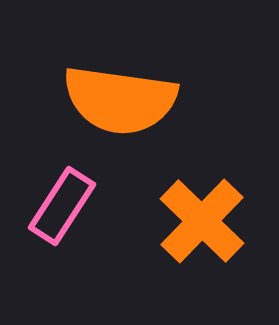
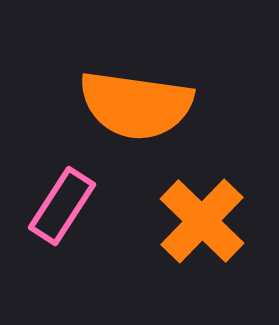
orange semicircle: moved 16 px right, 5 px down
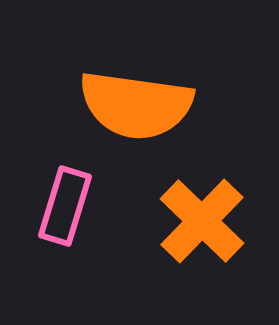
pink rectangle: moved 3 px right; rotated 16 degrees counterclockwise
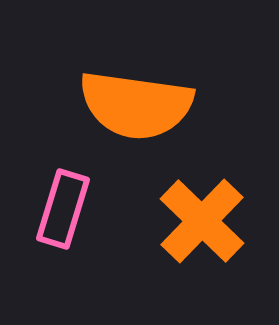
pink rectangle: moved 2 px left, 3 px down
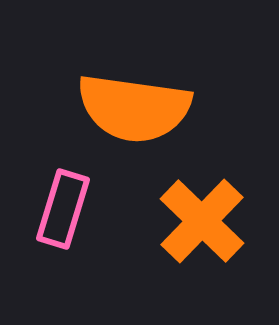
orange semicircle: moved 2 px left, 3 px down
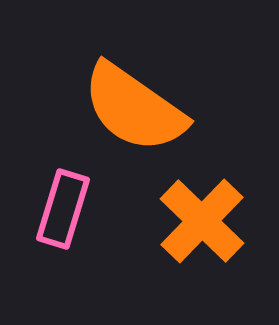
orange semicircle: rotated 27 degrees clockwise
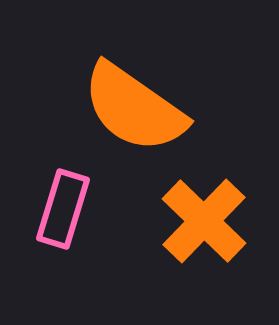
orange cross: moved 2 px right
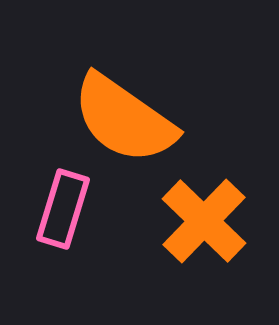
orange semicircle: moved 10 px left, 11 px down
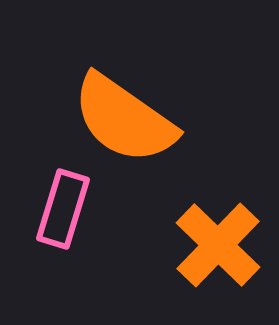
orange cross: moved 14 px right, 24 px down
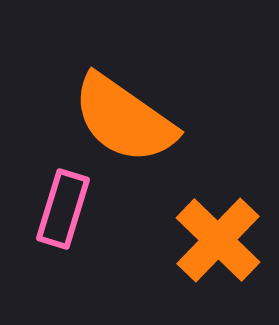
orange cross: moved 5 px up
